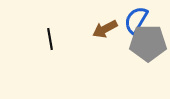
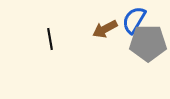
blue semicircle: moved 2 px left
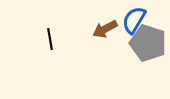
gray pentagon: rotated 18 degrees clockwise
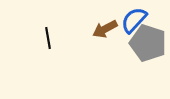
blue semicircle: rotated 12 degrees clockwise
black line: moved 2 px left, 1 px up
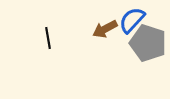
blue semicircle: moved 2 px left
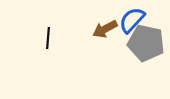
black line: rotated 15 degrees clockwise
gray pentagon: moved 2 px left; rotated 6 degrees counterclockwise
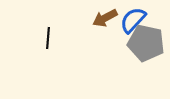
blue semicircle: moved 1 px right
brown arrow: moved 11 px up
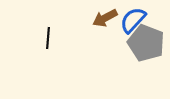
gray pentagon: rotated 9 degrees clockwise
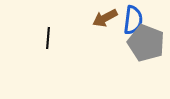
blue semicircle: rotated 144 degrees clockwise
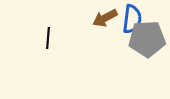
blue semicircle: moved 1 px left, 1 px up
gray pentagon: moved 1 px right, 4 px up; rotated 24 degrees counterclockwise
